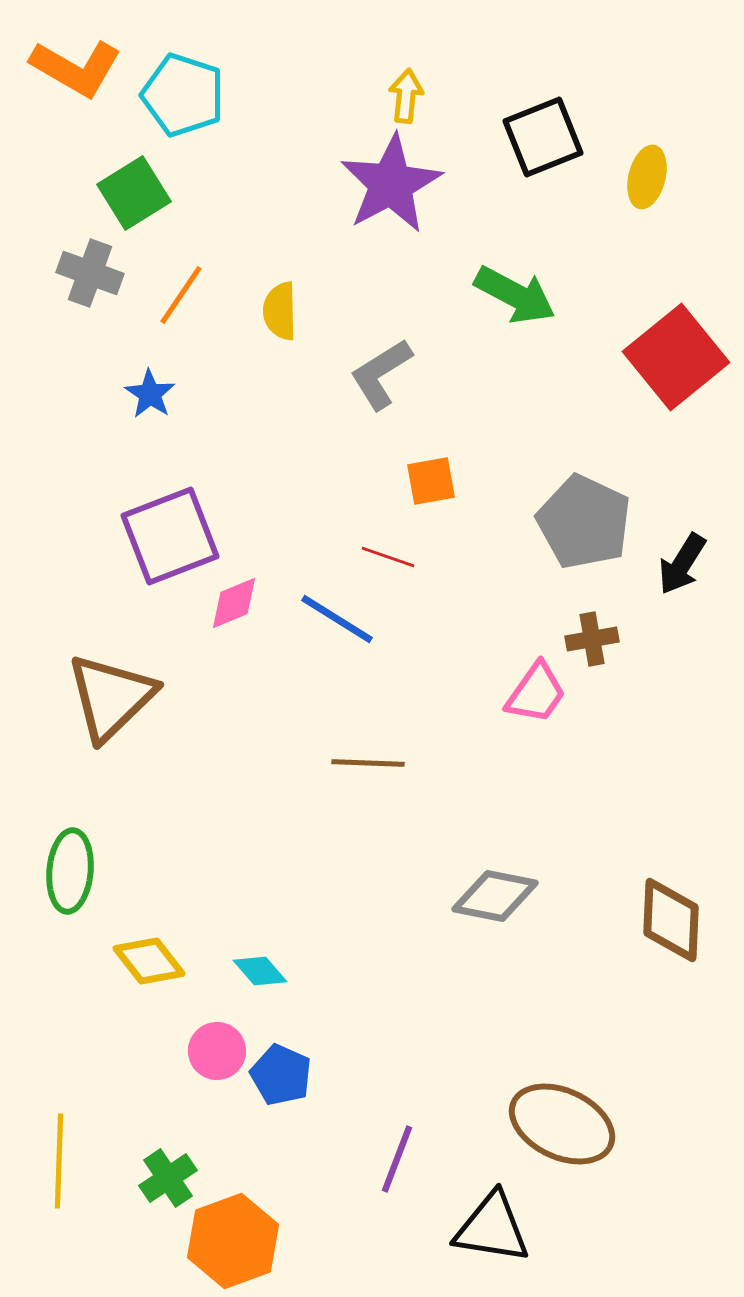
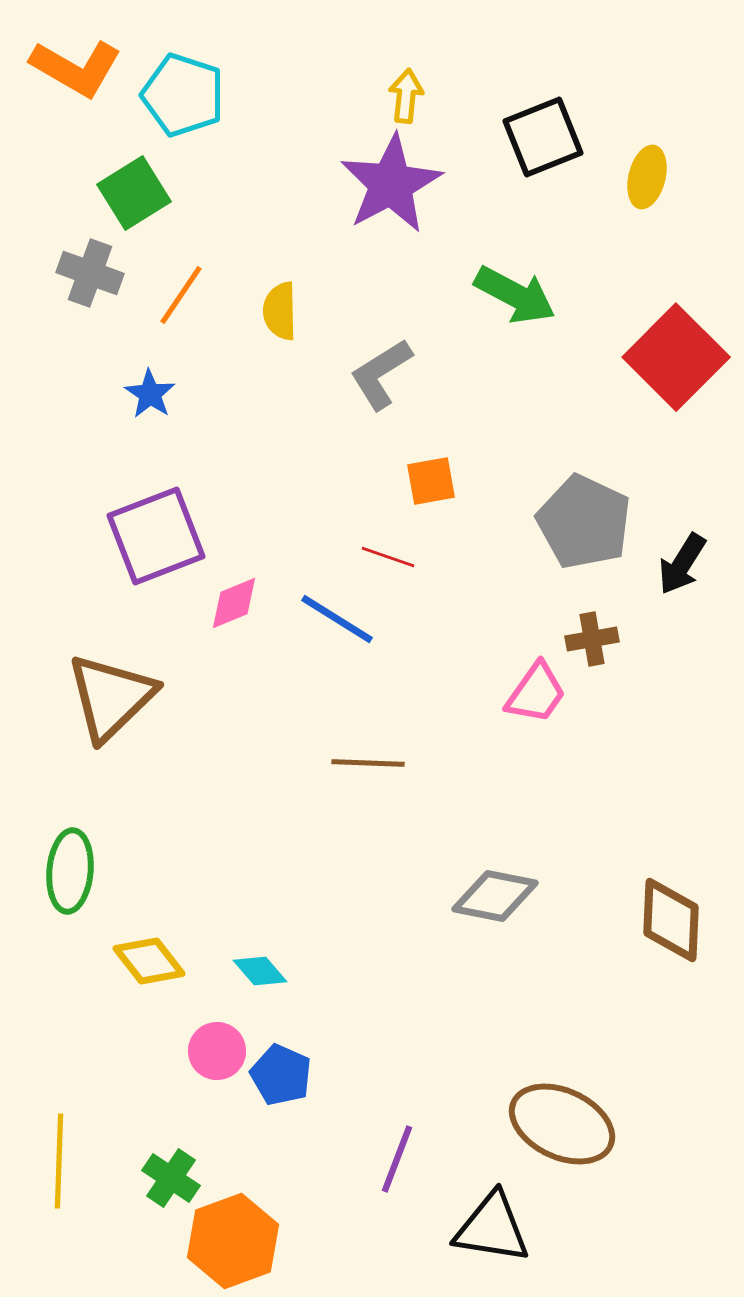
red square: rotated 6 degrees counterclockwise
purple square: moved 14 px left
green cross: moved 3 px right; rotated 22 degrees counterclockwise
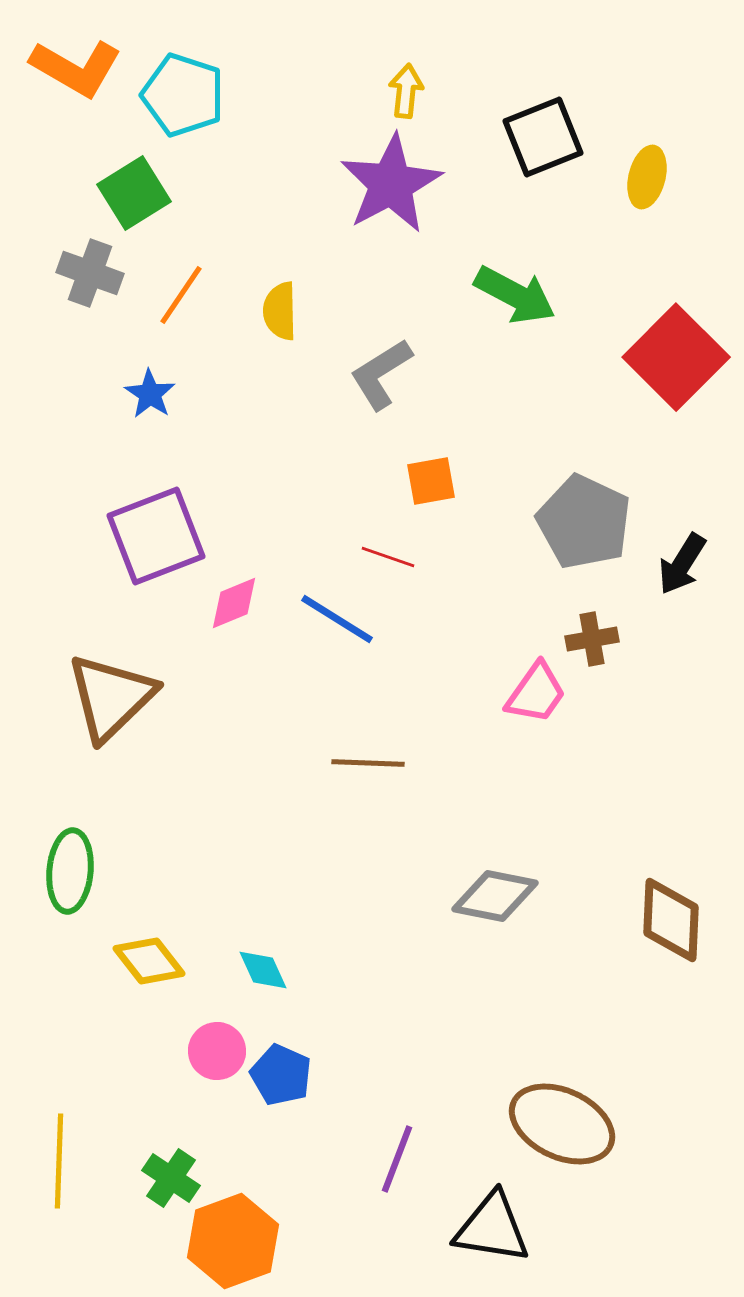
yellow arrow: moved 5 px up
cyan diamond: moved 3 px right, 1 px up; rotated 16 degrees clockwise
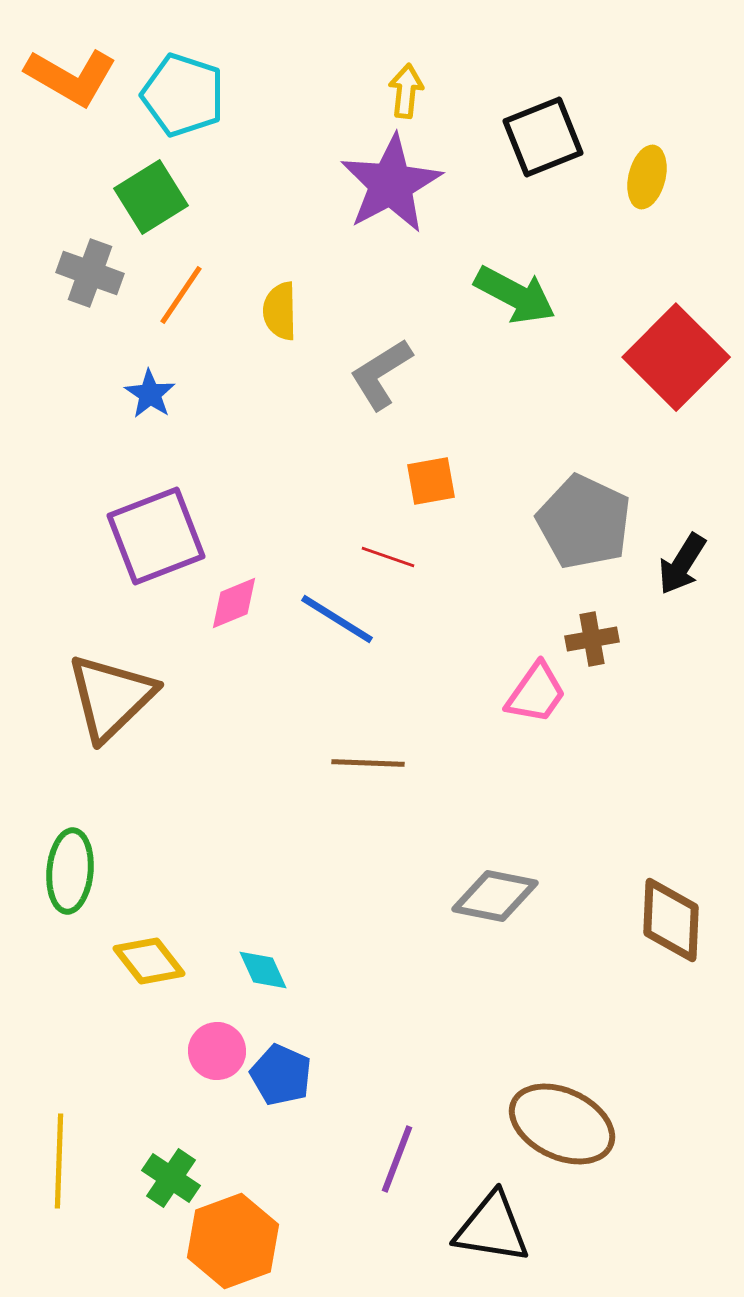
orange L-shape: moved 5 px left, 9 px down
green square: moved 17 px right, 4 px down
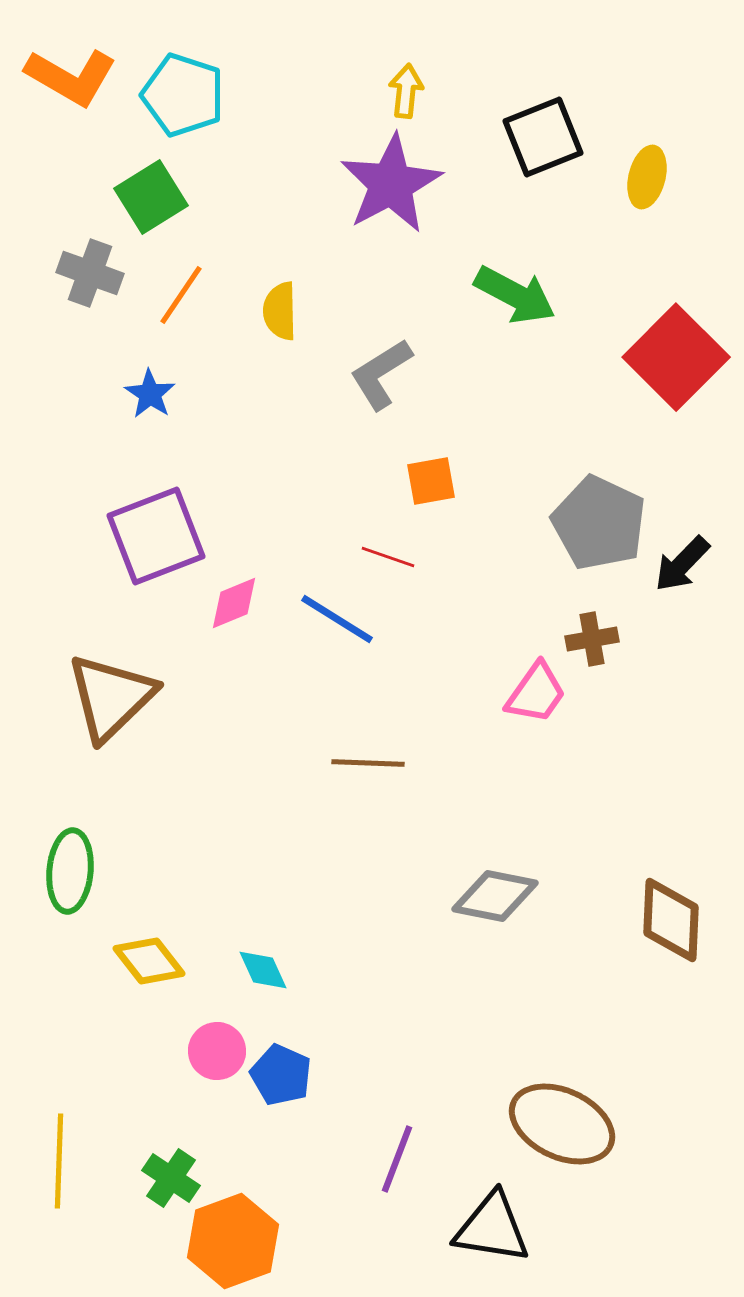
gray pentagon: moved 15 px right, 1 px down
black arrow: rotated 12 degrees clockwise
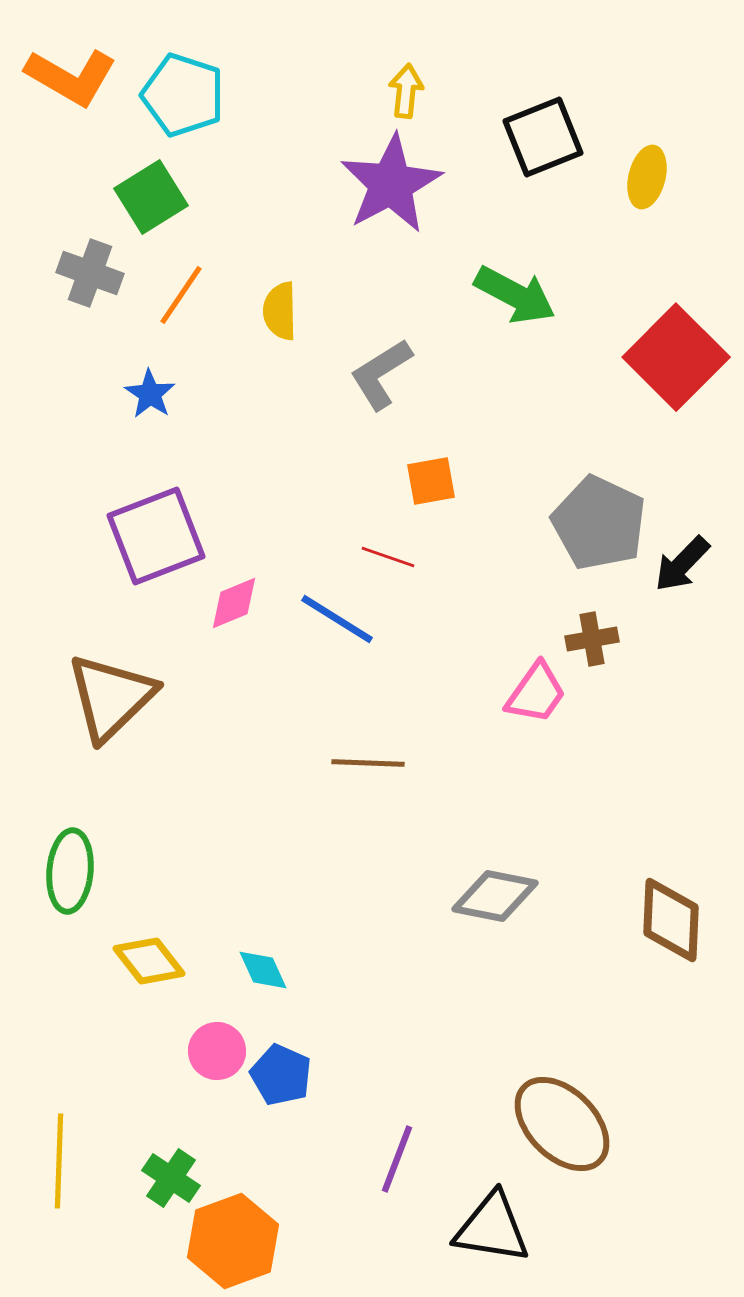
brown ellipse: rotated 20 degrees clockwise
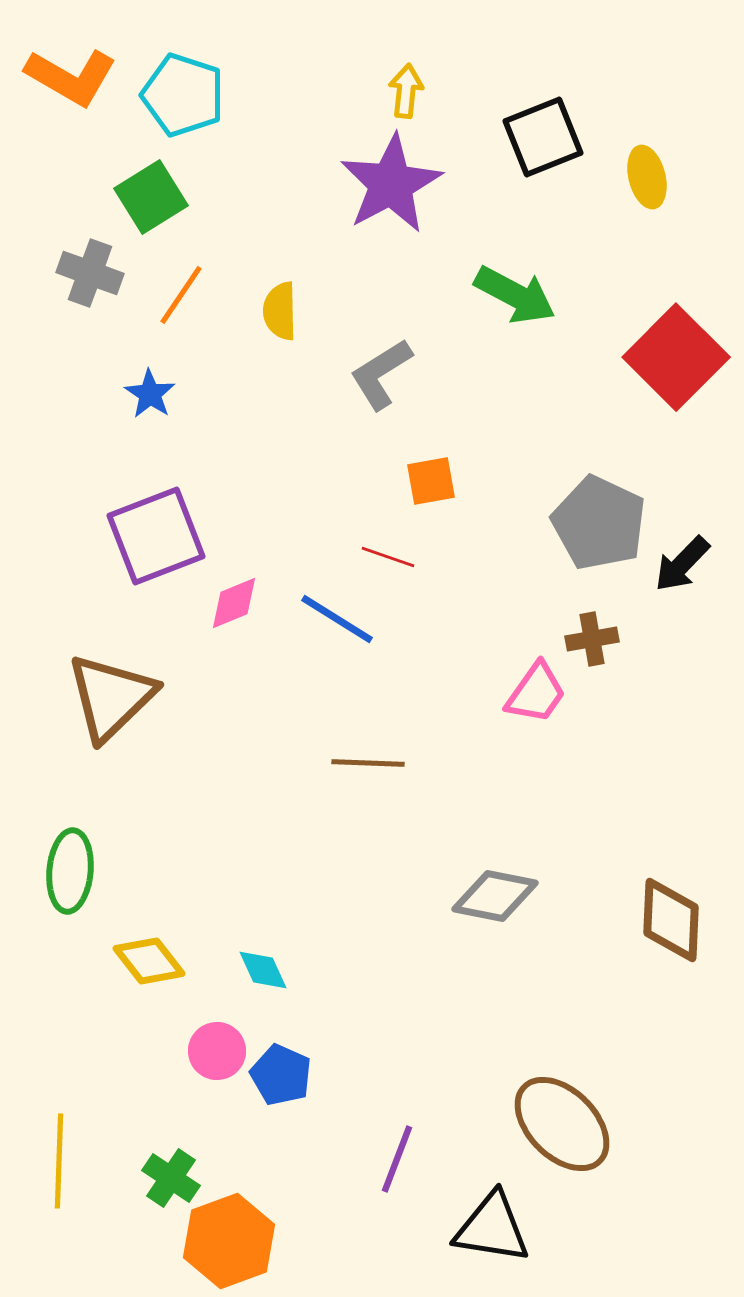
yellow ellipse: rotated 28 degrees counterclockwise
orange hexagon: moved 4 px left
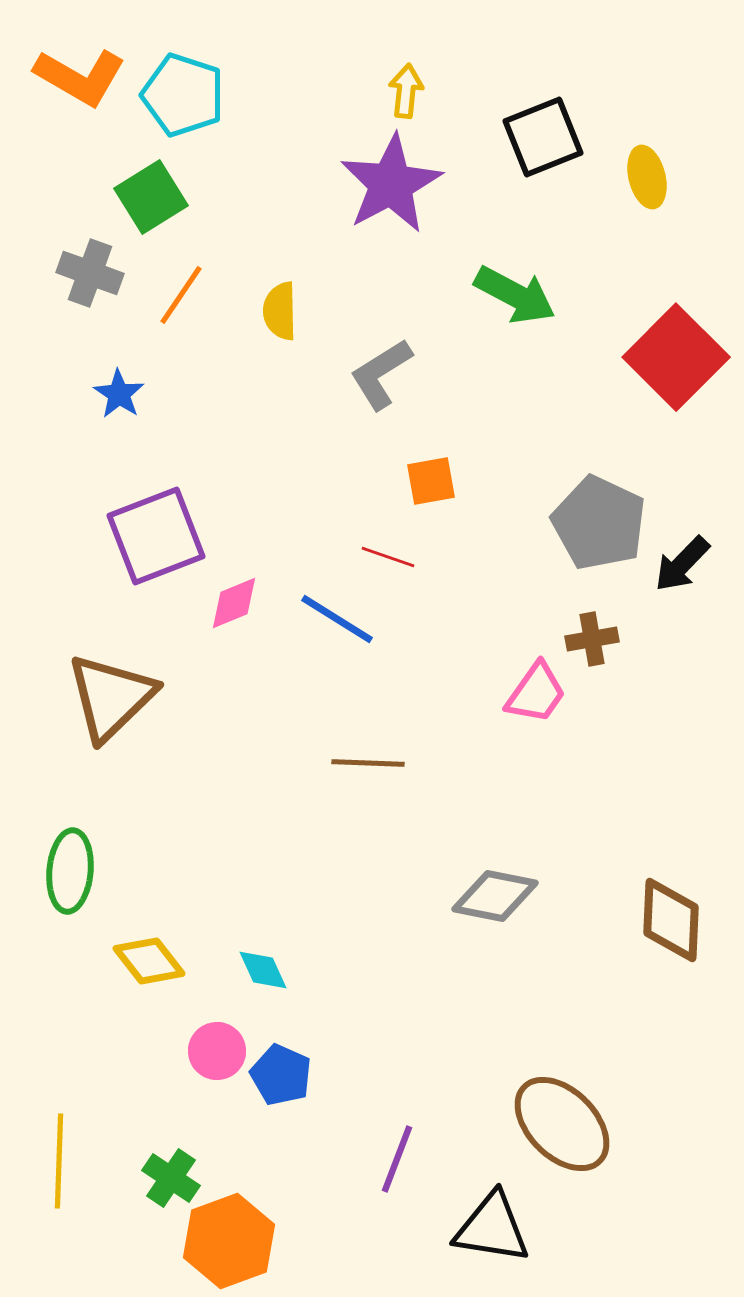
orange L-shape: moved 9 px right
blue star: moved 31 px left
